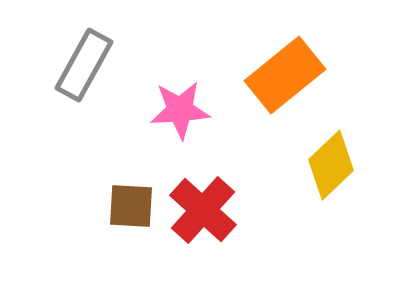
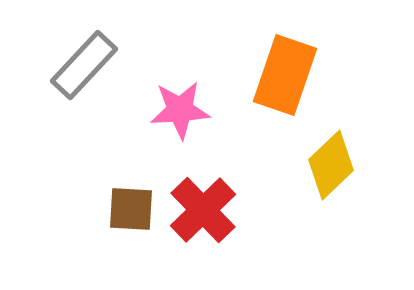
gray rectangle: rotated 14 degrees clockwise
orange rectangle: rotated 32 degrees counterclockwise
brown square: moved 3 px down
red cross: rotated 4 degrees clockwise
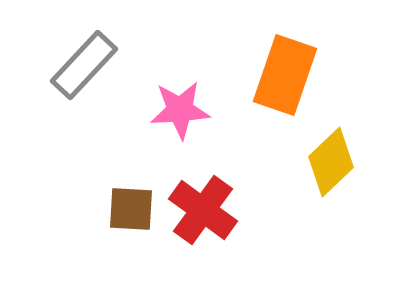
yellow diamond: moved 3 px up
red cross: rotated 10 degrees counterclockwise
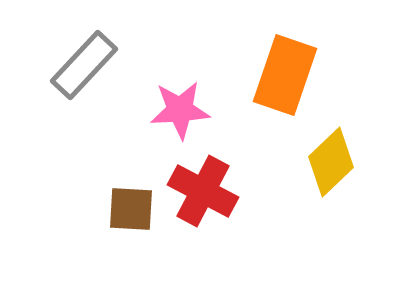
red cross: moved 19 px up; rotated 8 degrees counterclockwise
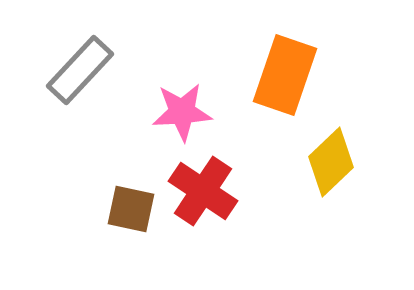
gray rectangle: moved 4 px left, 5 px down
pink star: moved 2 px right, 2 px down
red cross: rotated 6 degrees clockwise
brown square: rotated 9 degrees clockwise
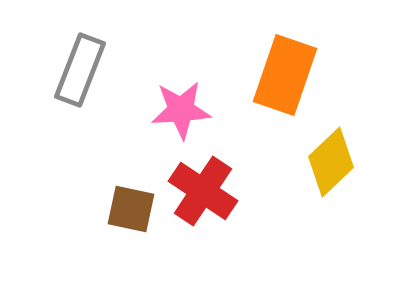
gray rectangle: rotated 22 degrees counterclockwise
pink star: moved 1 px left, 2 px up
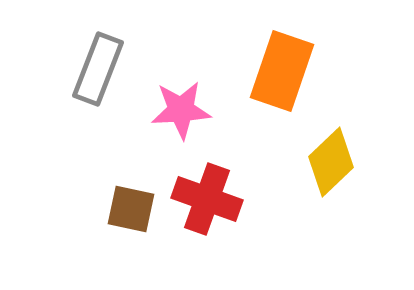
gray rectangle: moved 18 px right, 1 px up
orange rectangle: moved 3 px left, 4 px up
red cross: moved 4 px right, 8 px down; rotated 14 degrees counterclockwise
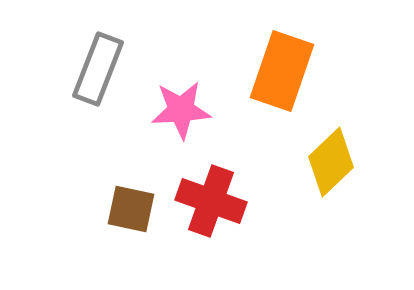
red cross: moved 4 px right, 2 px down
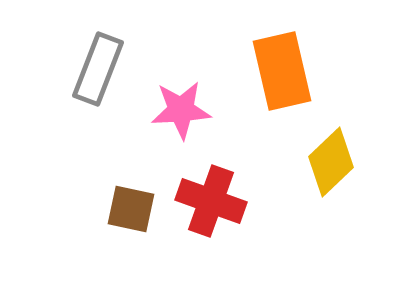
orange rectangle: rotated 32 degrees counterclockwise
